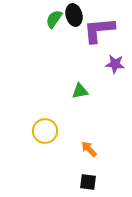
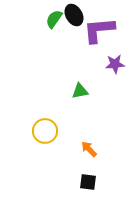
black ellipse: rotated 15 degrees counterclockwise
purple star: rotated 12 degrees counterclockwise
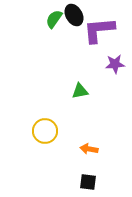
orange arrow: rotated 36 degrees counterclockwise
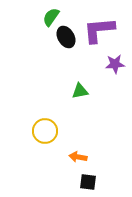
black ellipse: moved 8 px left, 22 px down
green semicircle: moved 3 px left, 2 px up
orange arrow: moved 11 px left, 8 px down
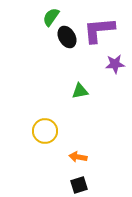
black ellipse: moved 1 px right
black square: moved 9 px left, 3 px down; rotated 24 degrees counterclockwise
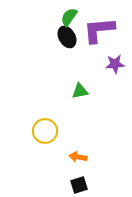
green semicircle: moved 18 px right
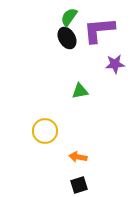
black ellipse: moved 1 px down
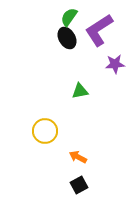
purple L-shape: rotated 28 degrees counterclockwise
orange arrow: rotated 18 degrees clockwise
black square: rotated 12 degrees counterclockwise
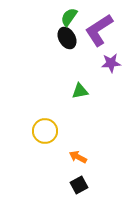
purple star: moved 4 px left, 1 px up
